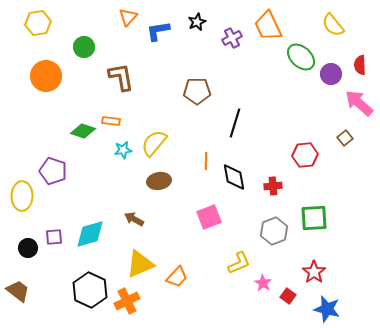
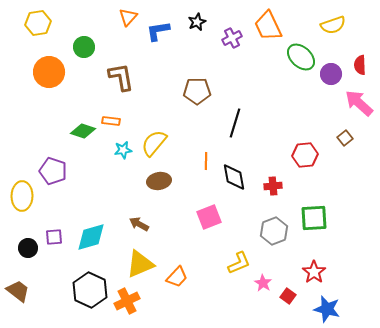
yellow semicircle at (333, 25): rotated 70 degrees counterclockwise
orange circle at (46, 76): moved 3 px right, 4 px up
brown arrow at (134, 219): moved 5 px right, 5 px down
cyan diamond at (90, 234): moved 1 px right, 3 px down
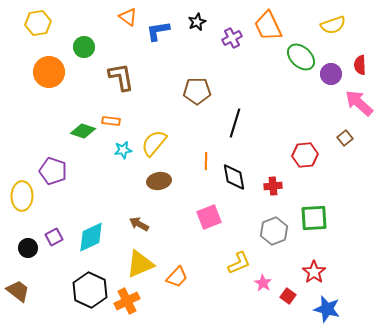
orange triangle at (128, 17): rotated 36 degrees counterclockwise
purple square at (54, 237): rotated 24 degrees counterclockwise
cyan diamond at (91, 237): rotated 8 degrees counterclockwise
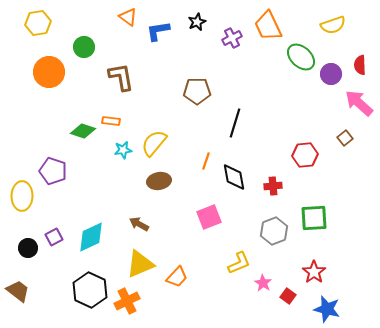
orange line at (206, 161): rotated 18 degrees clockwise
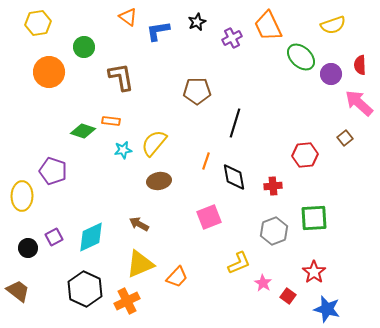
black hexagon at (90, 290): moved 5 px left, 1 px up
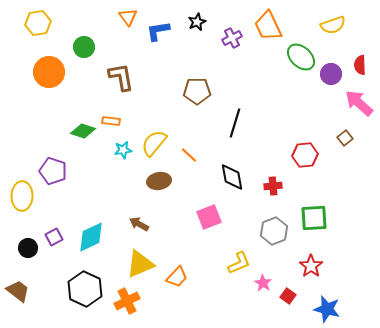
orange triangle at (128, 17): rotated 18 degrees clockwise
orange line at (206, 161): moved 17 px left, 6 px up; rotated 66 degrees counterclockwise
black diamond at (234, 177): moved 2 px left
red star at (314, 272): moved 3 px left, 6 px up
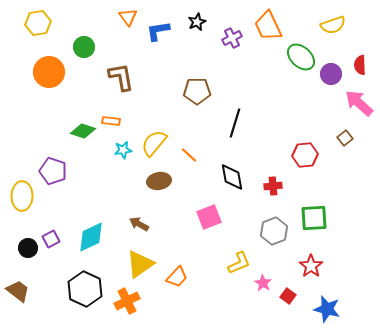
purple square at (54, 237): moved 3 px left, 2 px down
yellow triangle at (140, 264): rotated 12 degrees counterclockwise
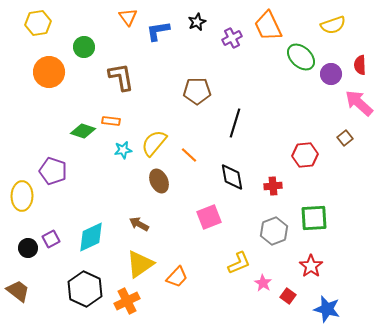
brown ellipse at (159, 181): rotated 75 degrees clockwise
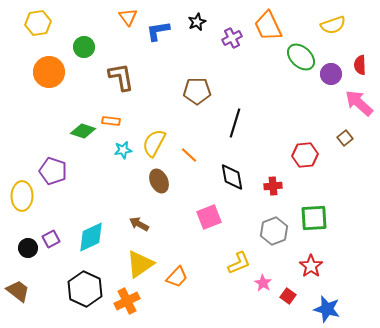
yellow semicircle at (154, 143): rotated 12 degrees counterclockwise
